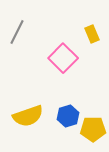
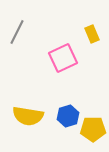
pink square: rotated 20 degrees clockwise
yellow semicircle: rotated 28 degrees clockwise
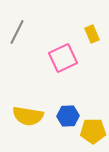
blue hexagon: rotated 15 degrees clockwise
yellow pentagon: moved 2 px down
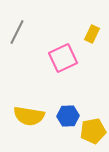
yellow rectangle: rotated 48 degrees clockwise
yellow semicircle: moved 1 px right
yellow pentagon: rotated 10 degrees counterclockwise
